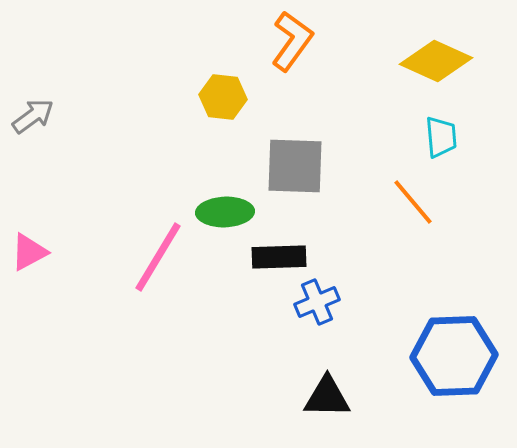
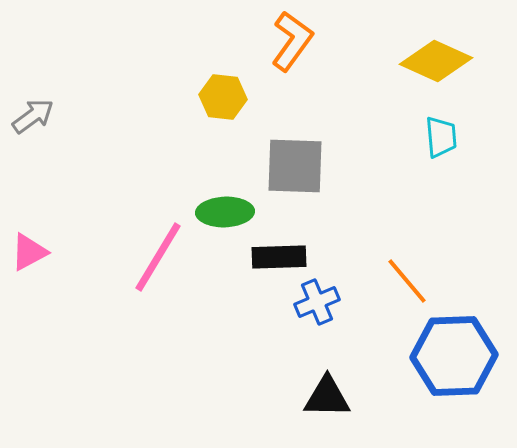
orange line: moved 6 px left, 79 px down
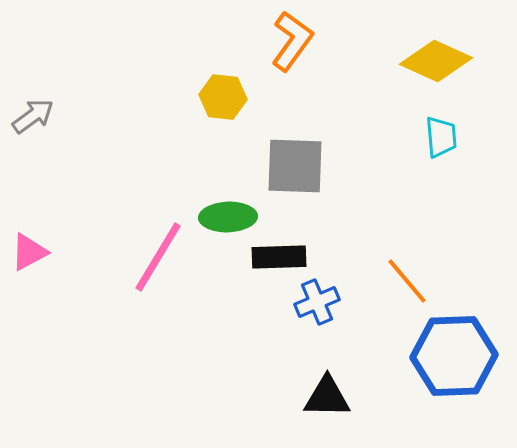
green ellipse: moved 3 px right, 5 px down
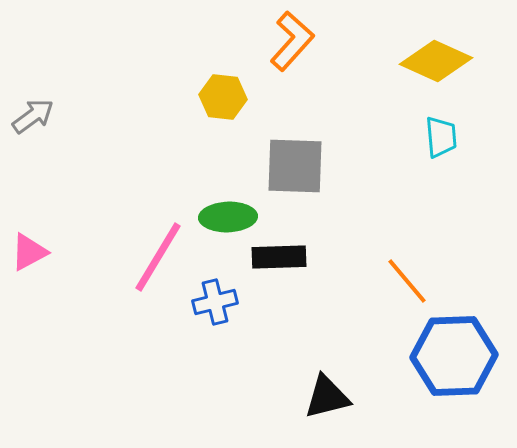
orange L-shape: rotated 6 degrees clockwise
blue cross: moved 102 px left; rotated 9 degrees clockwise
black triangle: rotated 15 degrees counterclockwise
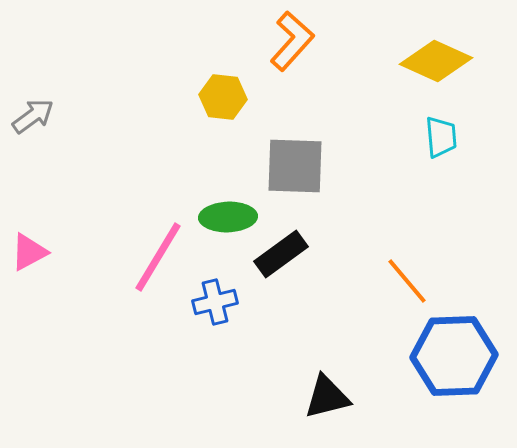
black rectangle: moved 2 px right, 3 px up; rotated 34 degrees counterclockwise
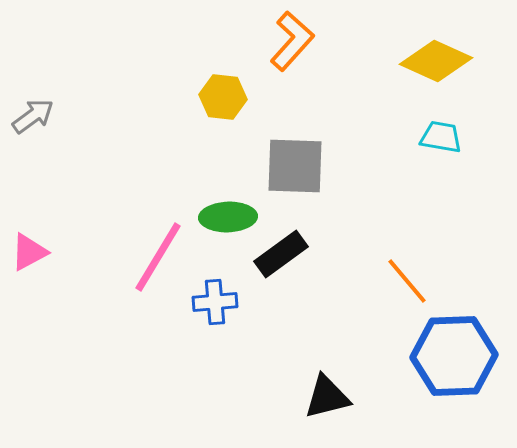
cyan trapezoid: rotated 75 degrees counterclockwise
blue cross: rotated 9 degrees clockwise
